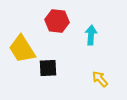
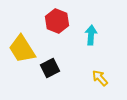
red hexagon: rotated 15 degrees clockwise
black square: moved 2 px right; rotated 24 degrees counterclockwise
yellow arrow: moved 1 px up
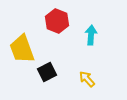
yellow trapezoid: rotated 12 degrees clockwise
black square: moved 3 px left, 4 px down
yellow arrow: moved 13 px left, 1 px down
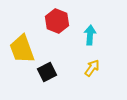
cyan arrow: moved 1 px left
yellow arrow: moved 5 px right, 11 px up; rotated 78 degrees clockwise
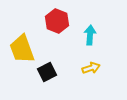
yellow arrow: moved 1 px left; rotated 36 degrees clockwise
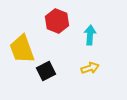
yellow arrow: moved 1 px left
black square: moved 1 px left, 1 px up
